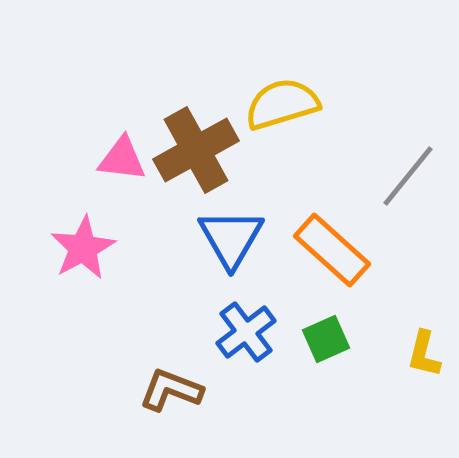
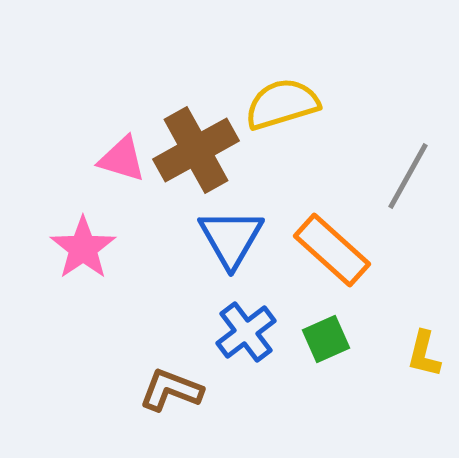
pink triangle: rotated 10 degrees clockwise
gray line: rotated 10 degrees counterclockwise
pink star: rotated 6 degrees counterclockwise
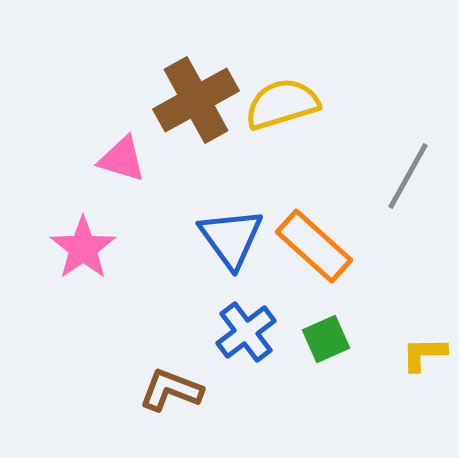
brown cross: moved 50 px up
blue triangle: rotated 6 degrees counterclockwise
orange rectangle: moved 18 px left, 4 px up
yellow L-shape: rotated 75 degrees clockwise
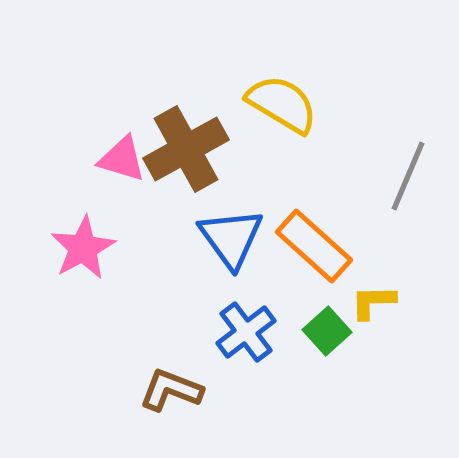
brown cross: moved 10 px left, 49 px down
yellow semicircle: rotated 48 degrees clockwise
gray line: rotated 6 degrees counterclockwise
pink star: rotated 6 degrees clockwise
green square: moved 1 px right, 8 px up; rotated 18 degrees counterclockwise
yellow L-shape: moved 51 px left, 52 px up
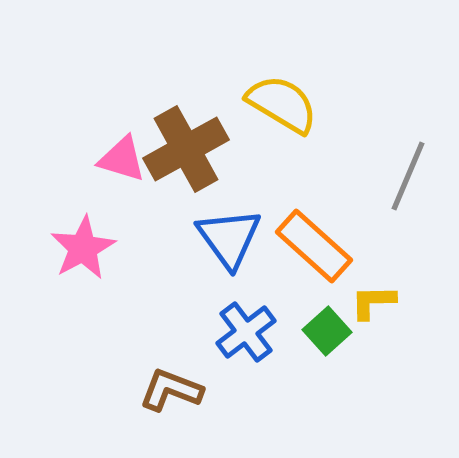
blue triangle: moved 2 px left
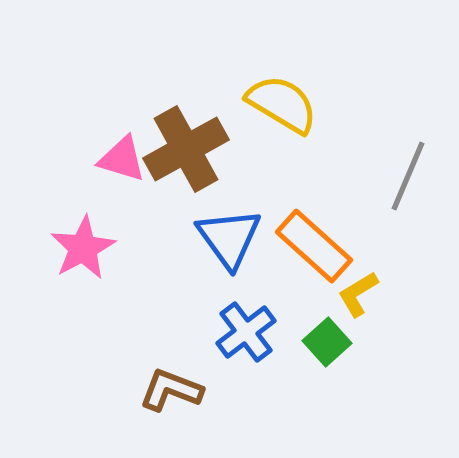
yellow L-shape: moved 15 px left, 8 px up; rotated 30 degrees counterclockwise
green square: moved 11 px down
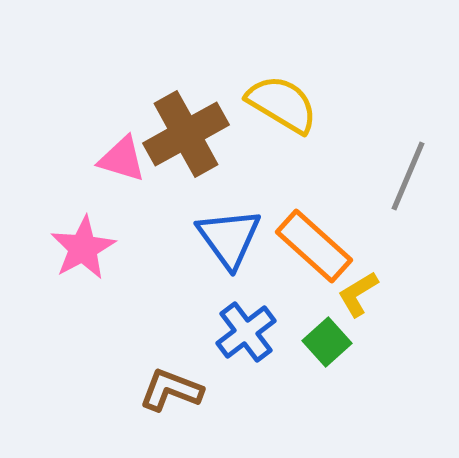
brown cross: moved 15 px up
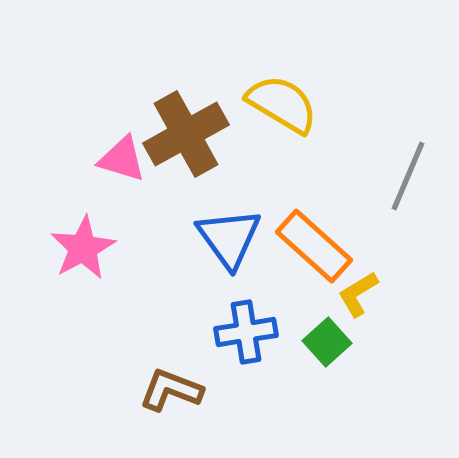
blue cross: rotated 28 degrees clockwise
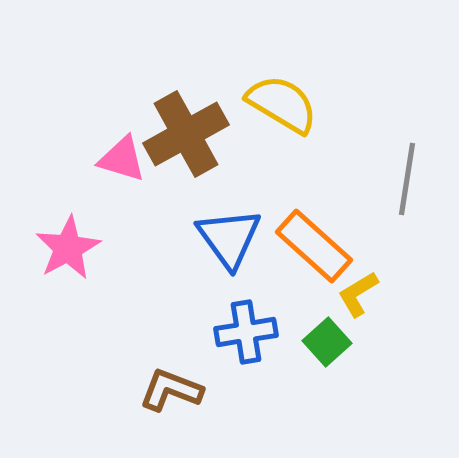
gray line: moved 1 px left, 3 px down; rotated 14 degrees counterclockwise
pink star: moved 15 px left
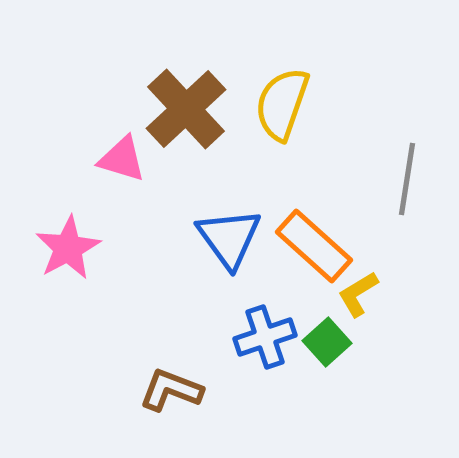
yellow semicircle: rotated 102 degrees counterclockwise
brown cross: moved 25 px up; rotated 14 degrees counterclockwise
blue cross: moved 19 px right, 5 px down; rotated 10 degrees counterclockwise
